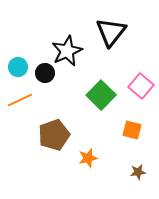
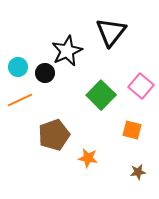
orange star: rotated 24 degrees clockwise
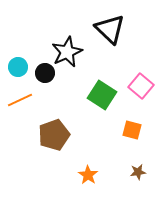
black triangle: moved 1 px left, 3 px up; rotated 24 degrees counterclockwise
black star: moved 1 px down
green square: moved 1 px right; rotated 12 degrees counterclockwise
orange star: moved 17 px down; rotated 24 degrees clockwise
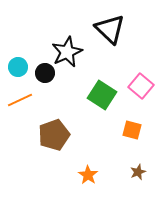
brown star: rotated 14 degrees counterclockwise
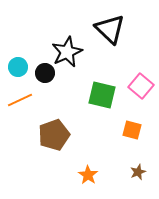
green square: rotated 20 degrees counterclockwise
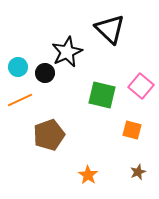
brown pentagon: moved 5 px left
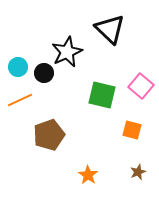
black circle: moved 1 px left
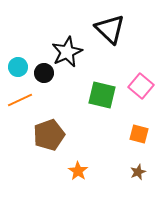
orange square: moved 7 px right, 4 px down
orange star: moved 10 px left, 4 px up
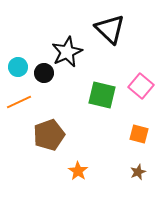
orange line: moved 1 px left, 2 px down
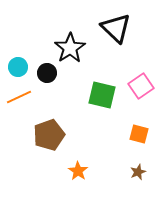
black triangle: moved 6 px right, 1 px up
black star: moved 3 px right, 4 px up; rotated 8 degrees counterclockwise
black circle: moved 3 px right
pink square: rotated 15 degrees clockwise
orange line: moved 5 px up
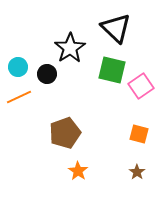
black circle: moved 1 px down
green square: moved 10 px right, 25 px up
brown pentagon: moved 16 px right, 2 px up
brown star: moved 1 px left; rotated 14 degrees counterclockwise
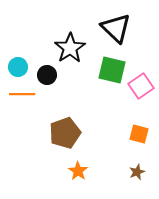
black circle: moved 1 px down
orange line: moved 3 px right, 3 px up; rotated 25 degrees clockwise
brown star: rotated 14 degrees clockwise
